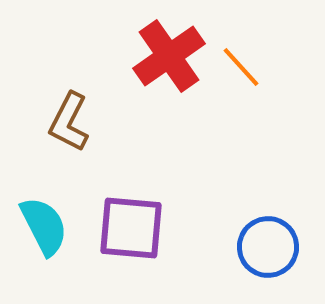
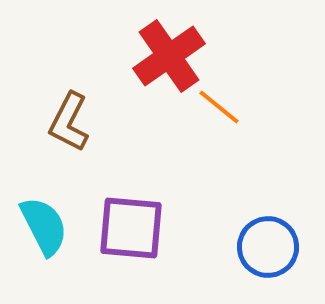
orange line: moved 22 px left, 40 px down; rotated 9 degrees counterclockwise
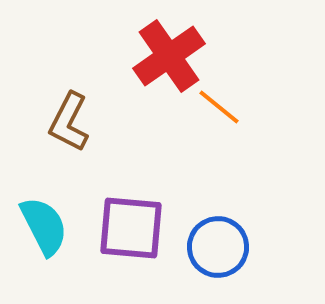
blue circle: moved 50 px left
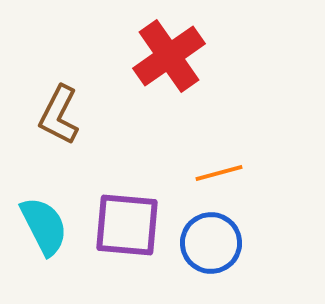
orange line: moved 66 px down; rotated 54 degrees counterclockwise
brown L-shape: moved 10 px left, 7 px up
purple square: moved 4 px left, 3 px up
blue circle: moved 7 px left, 4 px up
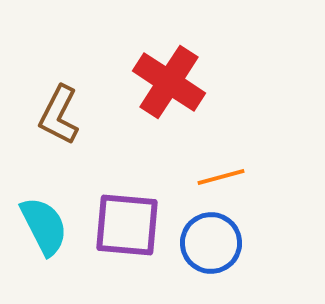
red cross: moved 26 px down; rotated 22 degrees counterclockwise
orange line: moved 2 px right, 4 px down
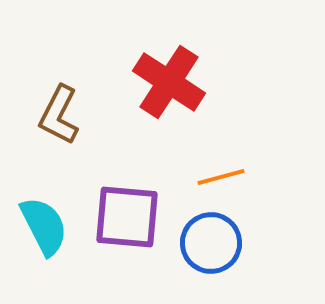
purple square: moved 8 px up
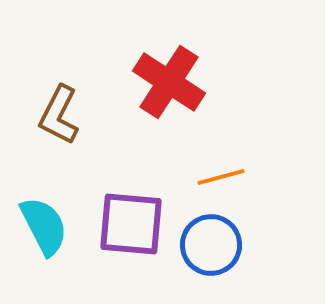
purple square: moved 4 px right, 7 px down
blue circle: moved 2 px down
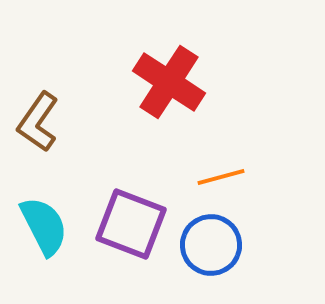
brown L-shape: moved 21 px left, 7 px down; rotated 8 degrees clockwise
purple square: rotated 16 degrees clockwise
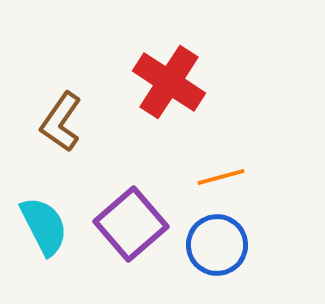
brown L-shape: moved 23 px right
purple square: rotated 28 degrees clockwise
blue circle: moved 6 px right
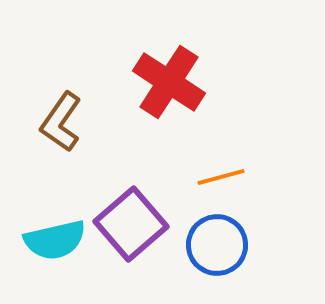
cyan semicircle: moved 11 px right, 14 px down; rotated 104 degrees clockwise
